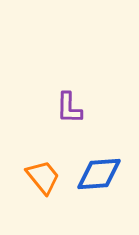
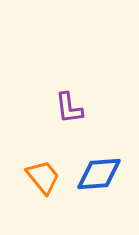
purple L-shape: rotated 8 degrees counterclockwise
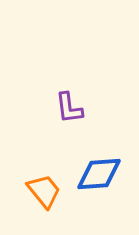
orange trapezoid: moved 1 px right, 14 px down
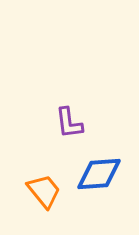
purple L-shape: moved 15 px down
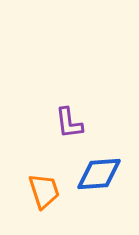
orange trapezoid: rotated 21 degrees clockwise
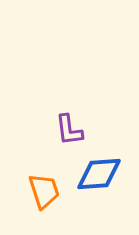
purple L-shape: moved 7 px down
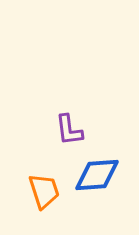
blue diamond: moved 2 px left, 1 px down
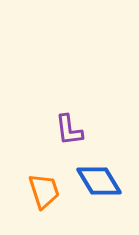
blue diamond: moved 2 px right, 6 px down; rotated 63 degrees clockwise
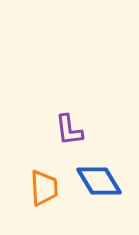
orange trapezoid: moved 3 px up; rotated 15 degrees clockwise
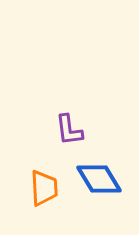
blue diamond: moved 2 px up
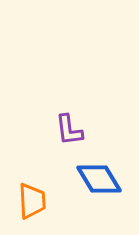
orange trapezoid: moved 12 px left, 13 px down
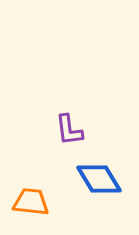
orange trapezoid: moved 1 px left, 1 px down; rotated 81 degrees counterclockwise
